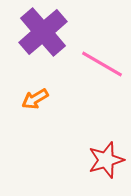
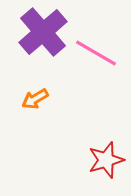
pink line: moved 6 px left, 11 px up
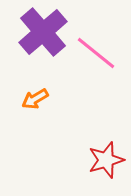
pink line: rotated 9 degrees clockwise
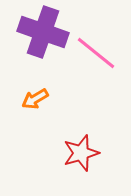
purple cross: rotated 30 degrees counterclockwise
red star: moved 25 px left, 7 px up
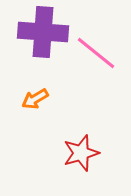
purple cross: rotated 15 degrees counterclockwise
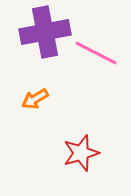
purple cross: moved 2 px right; rotated 15 degrees counterclockwise
pink line: rotated 12 degrees counterclockwise
